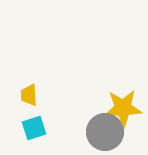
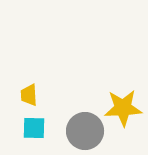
cyan square: rotated 20 degrees clockwise
gray circle: moved 20 px left, 1 px up
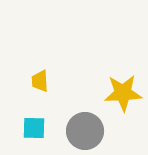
yellow trapezoid: moved 11 px right, 14 px up
yellow star: moved 15 px up
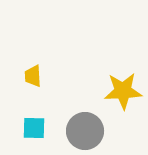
yellow trapezoid: moved 7 px left, 5 px up
yellow star: moved 2 px up
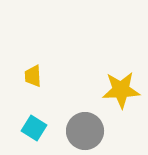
yellow star: moved 2 px left, 1 px up
cyan square: rotated 30 degrees clockwise
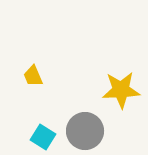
yellow trapezoid: rotated 20 degrees counterclockwise
cyan square: moved 9 px right, 9 px down
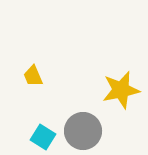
yellow star: rotated 9 degrees counterclockwise
gray circle: moved 2 px left
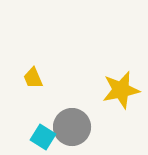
yellow trapezoid: moved 2 px down
gray circle: moved 11 px left, 4 px up
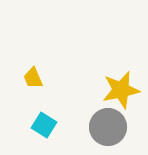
gray circle: moved 36 px right
cyan square: moved 1 px right, 12 px up
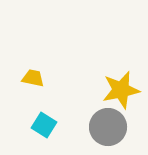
yellow trapezoid: rotated 125 degrees clockwise
